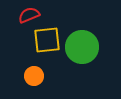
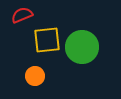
red semicircle: moved 7 px left
orange circle: moved 1 px right
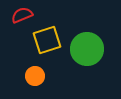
yellow square: rotated 12 degrees counterclockwise
green circle: moved 5 px right, 2 px down
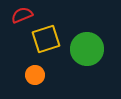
yellow square: moved 1 px left, 1 px up
orange circle: moved 1 px up
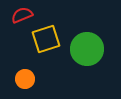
orange circle: moved 10 px left, 4 px down
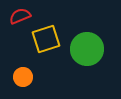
red semicircle: moved 2 px left, 1 px down
orange circle: moved 2 px left, 2 px up
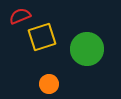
yellow square: moved 4 px left, 2 px up
orange circle: moved 26 px right, 7 px down
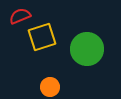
orange circle: moved 1 px right, 3 px down
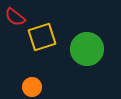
red semicircle: moved 5 px left, 1 px down; rotated 120 degrees counterclockwise
orange circle: moved 18 px left
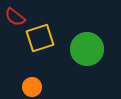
yellow square: moved 2 px left, 1 px down
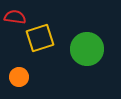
red semicircle: rotated 150 degrees clockwise
orange circle: moved 13 px left, 10 px up
